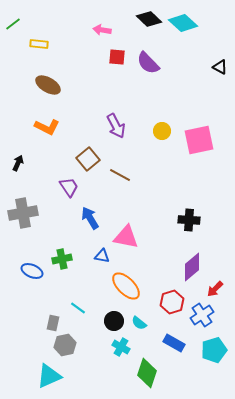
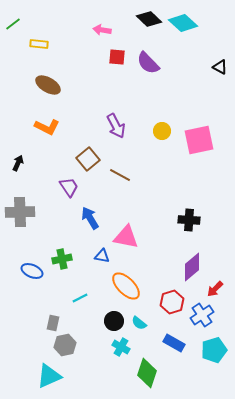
gray cross: moved 3 px left, 1 px up; rotated 8 degrees clockwise
cyan line: moved 2 px right, 10 px up; rotated 63 degrees counterclockwise
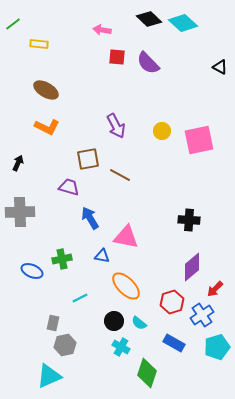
brown ellipse: moved 2 px left, 5 px down
brown square: rotated 30 degrees clockwise
purple trapezoid: rotated 40 degrees counterclockwise
cyan pentagon: moved 3 px right, 3 px up
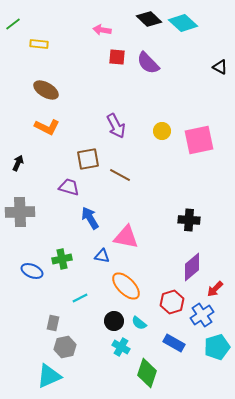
gray hexagon: moved 2 px down
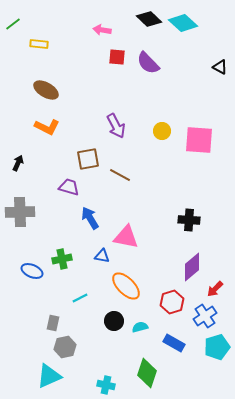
pink square: rotated 16 degrees clockwise
blue cross: moved 3 px right, 1 px down
cyan semicircle: moved 1 px right, 4 px down; rotated 126 degrees clockwise
cyan cross: moved 15 px left, 38 px down; rotated 18 degrees counterclockwise
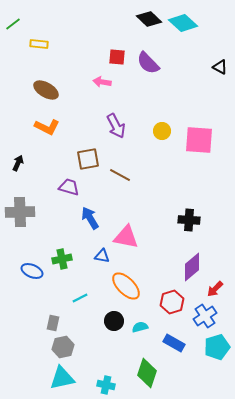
pink arrow: moved 52 px down
gray hexagon: moved 2 px left
cyan triangle: moved 13 px right, 2 px down; rotated 12 degrees clockwise
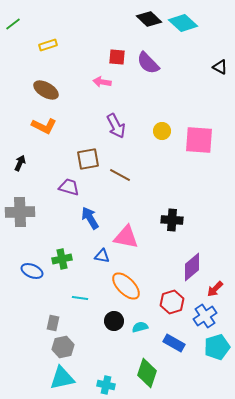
yellow rectangle: moved 9 px right, 1 px down; rotated 24 degrees counterclockwise
orange L-shape: moved 3 px left, 1 px up
black arrow: moved 2 px right
black cross: moved 17 px left
cyan line: rotated 35 degrees clockwise
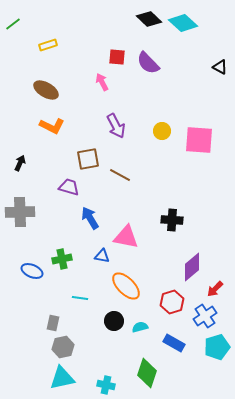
pink arrow: rotated 54 degrees clockwise
orange L-shape: moved 8 px right
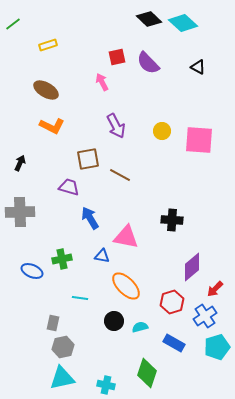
red square: rotated 18 degrees counterclockwise
black triangle: moved 22 px left
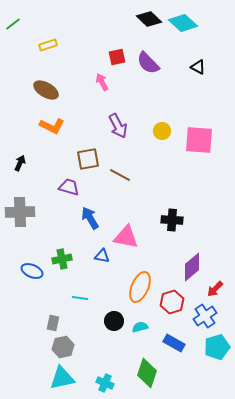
purple arrow: moved 2 px right
orange ellipse: moved 14 px right, 1 px down; rotated 68 degrees clockwise
cyan cross: moved 1 px left, 2 px up; rotated 12 degrees clockwise
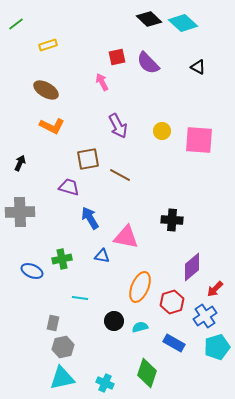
green line: moved 3 px right
